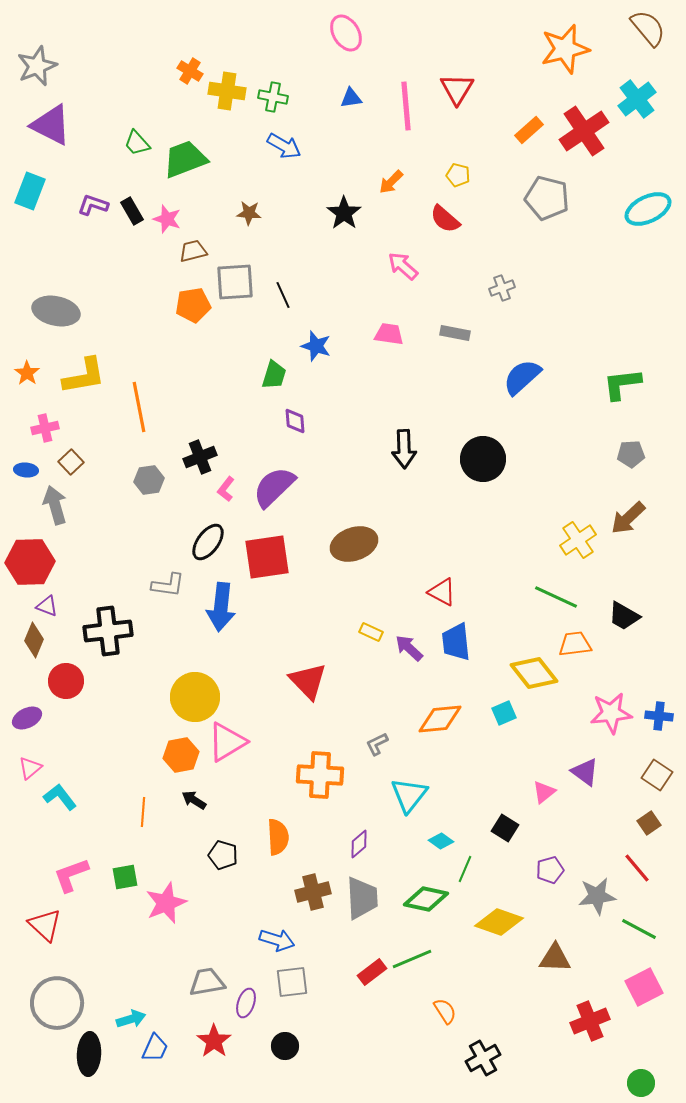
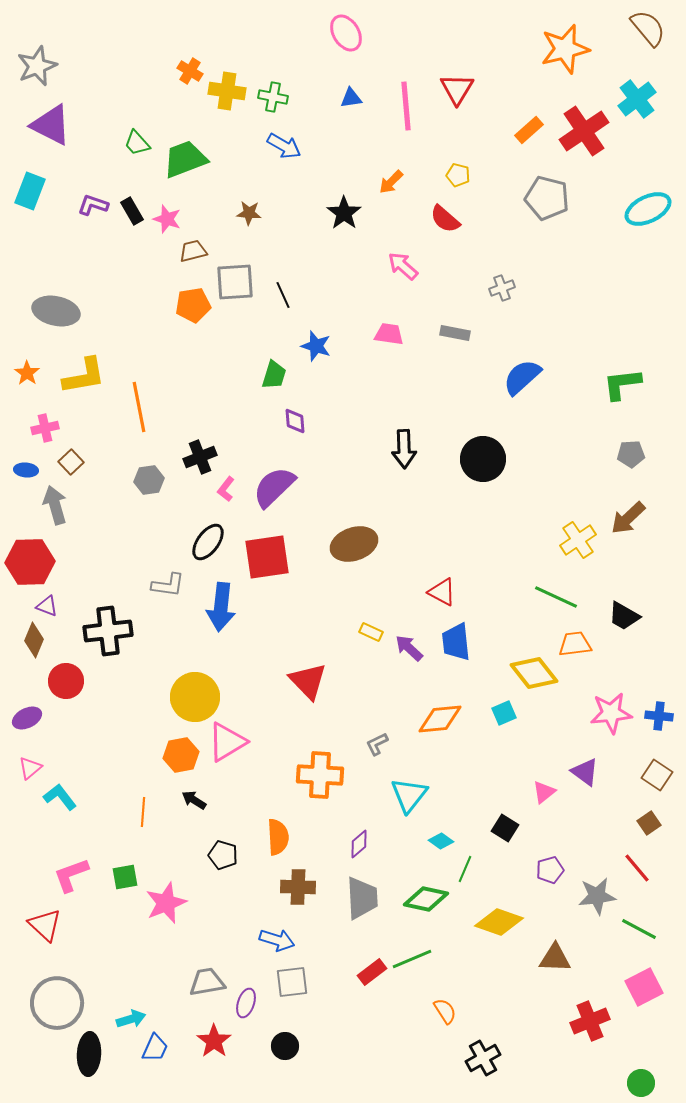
brown cross at (313, 892): moved 15 px left, 5 px up; rotated 16 degrees clockwise
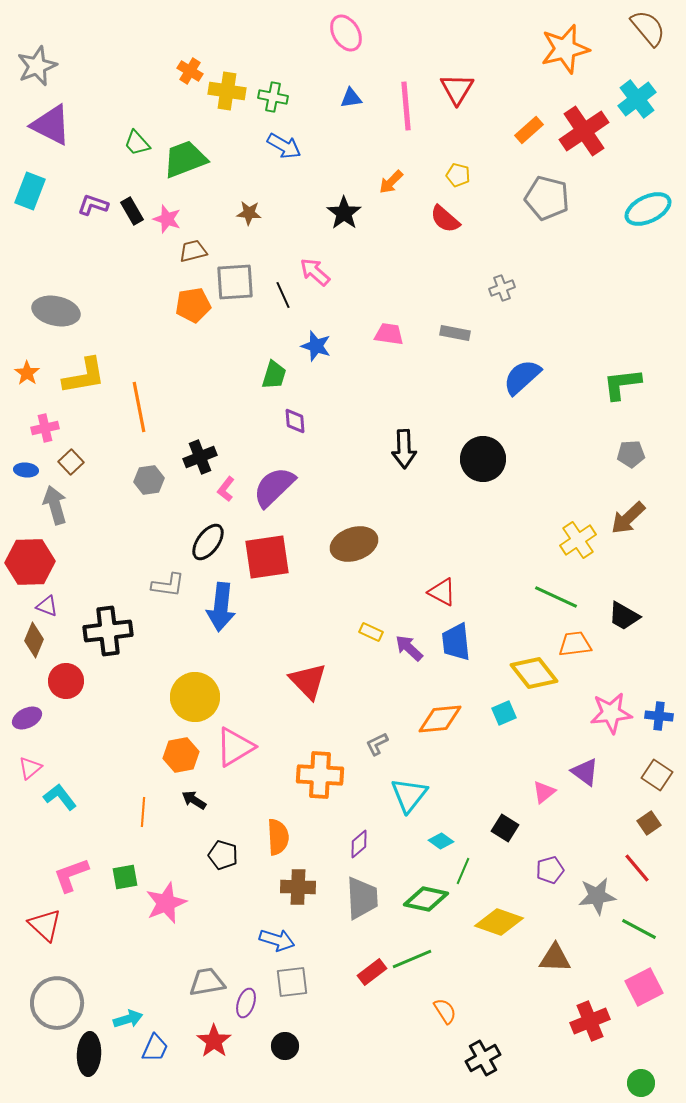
pink arrow at (403, 266): moved 88 px left, 6 px down
pink triangle at (227, 742): moved 8 px right, 5 px down
green line at (465, 869): moved 2 px left, 2 px down
cyan arrow at (131, 1019): moved 3 px left
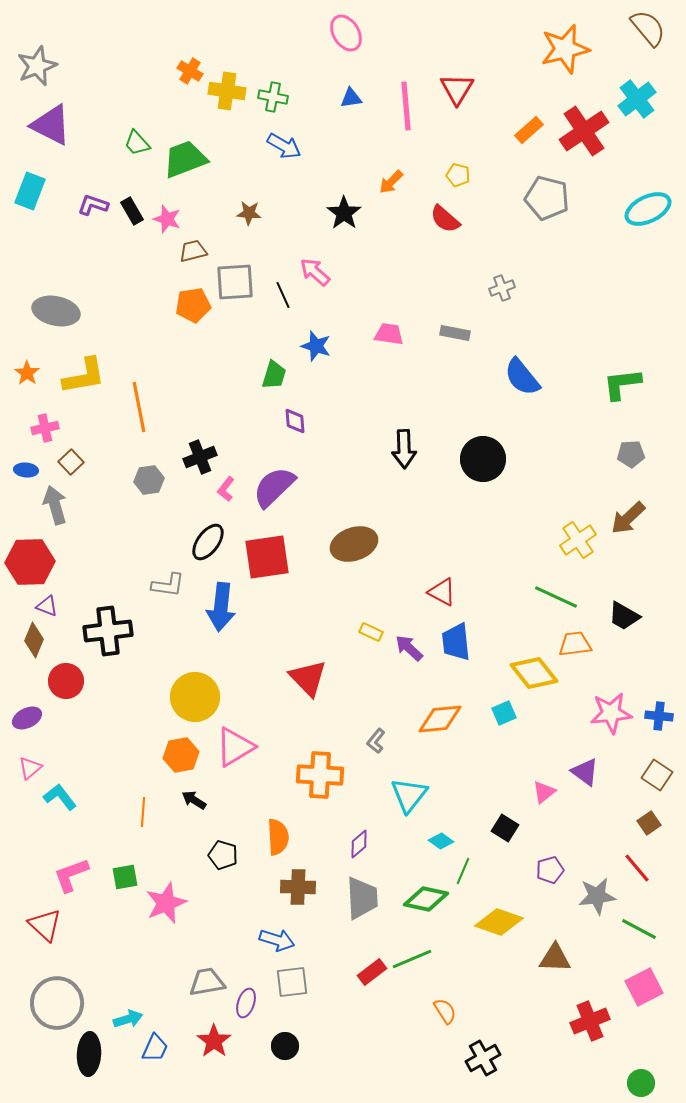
blue semicircle at (522, 377): rotated 87 degrees counterclockwise
red triangle at (308, 681): moved 3 px up
gray L-shape at (377, 744): moved 1 px left, 3 px up; rotated 25 degrees counterclockwise
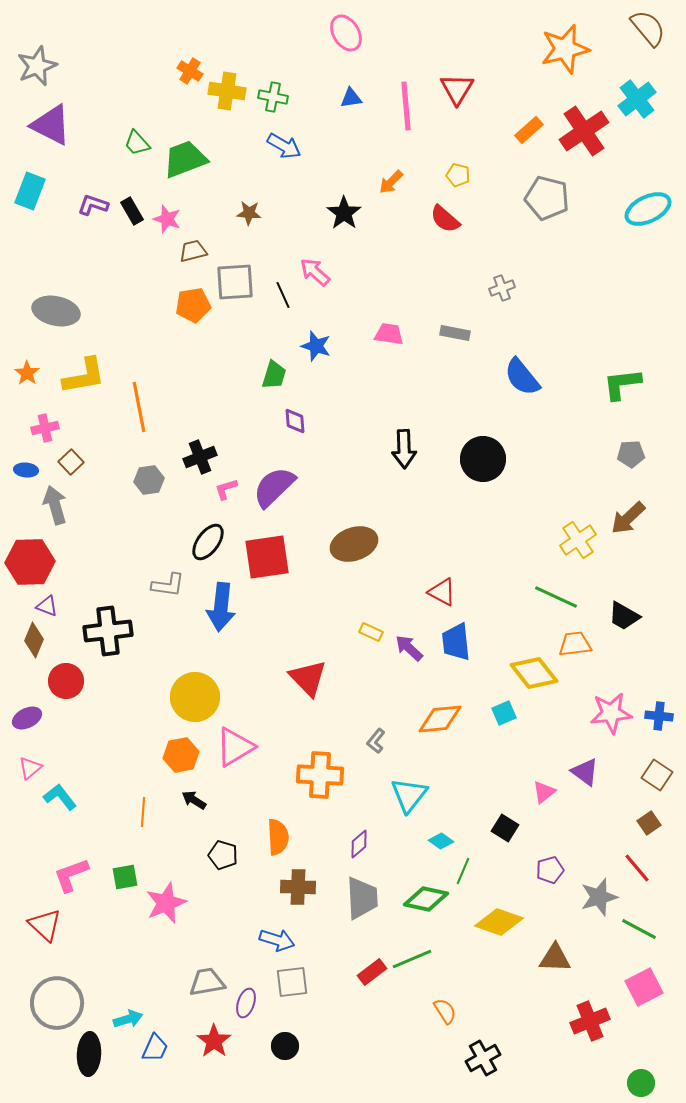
pink L-shape at (226, 489): rotated 35 degrees clockwise
gray star at (597, 896): moved 2 px right, 1 px down; rotated 9 degrees counterclockwise
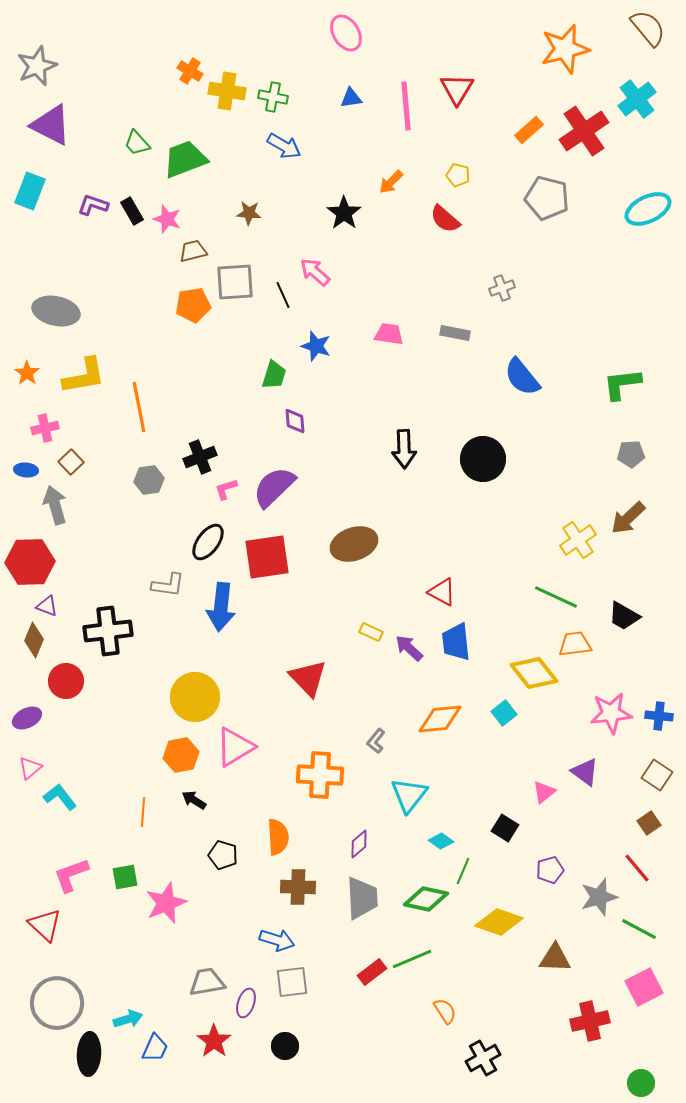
cyan square at (504, 713): rotated 15 degrees counterclockwise
red cross at (590, 1021): rotated 9 degrees clockwise
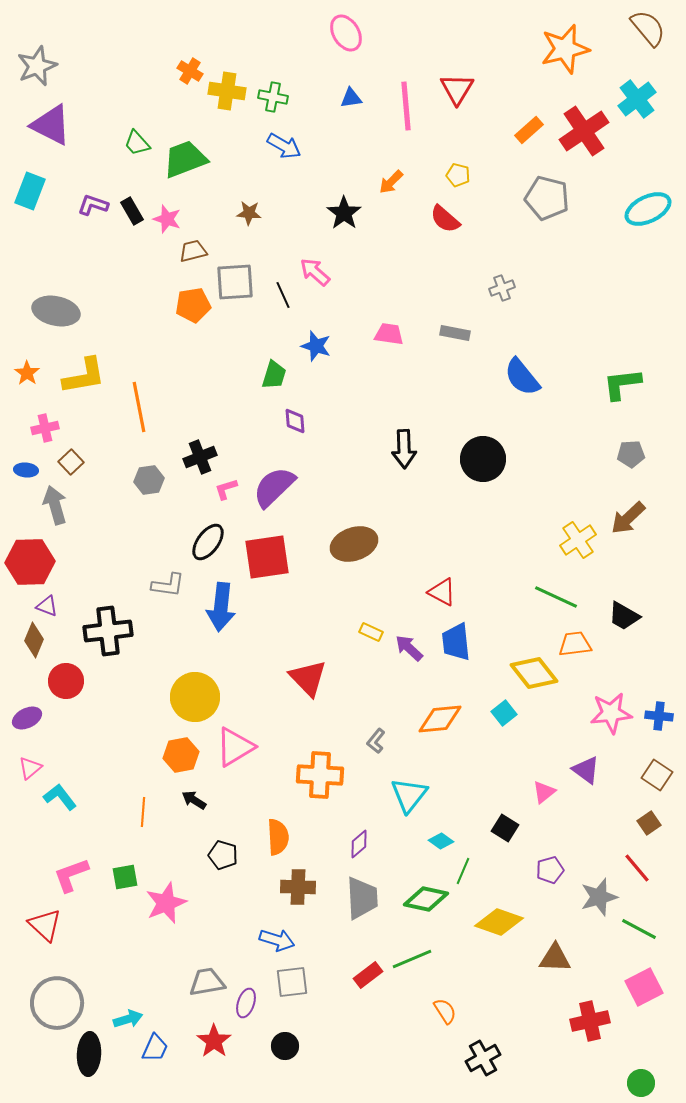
purple triangle at (585, 772): moved 1 px right, 2 px up
red rectangle at (372, 972): moved 4 px left, 3 px down
